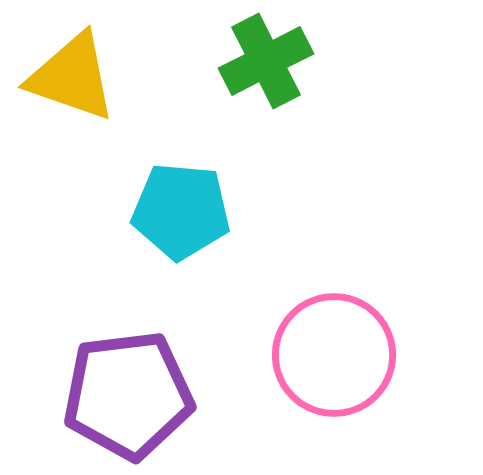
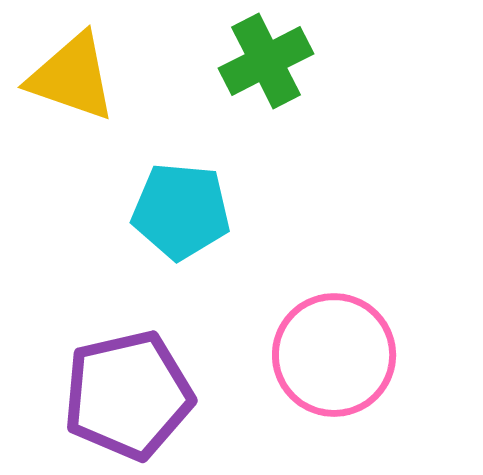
purple pentagon: rotated 6 degrees counterclockwise
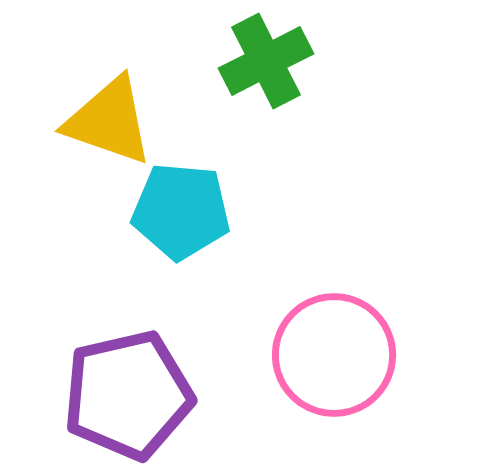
yellow triangle: moved 37 px right, 44 px down
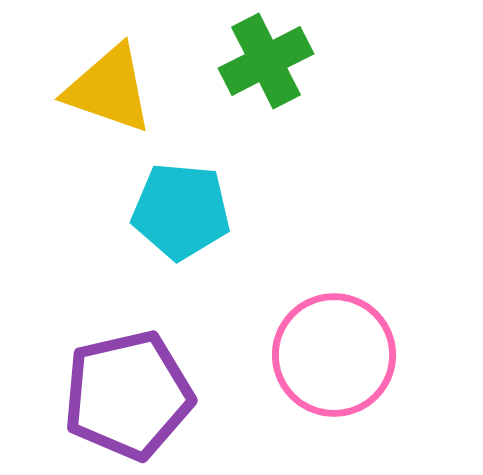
yellow triangle: moved 32 px up
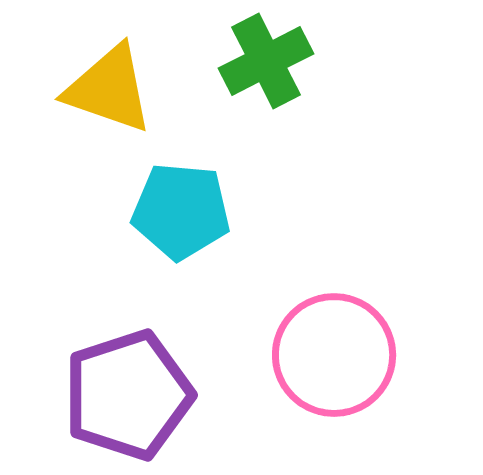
purple pentagon: rotated 5 degrees counterclockwise
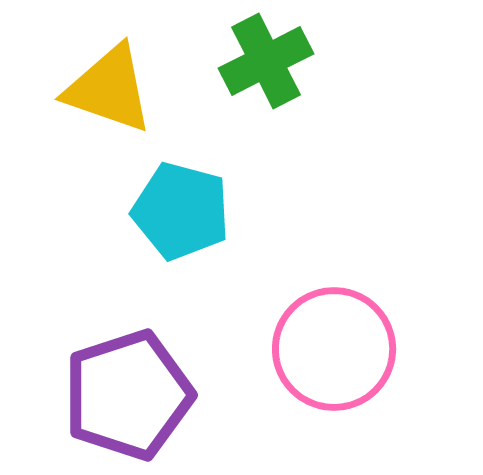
cyan pentagon: rotated 10 degrees clockwise
pink circle: moved 6 px up
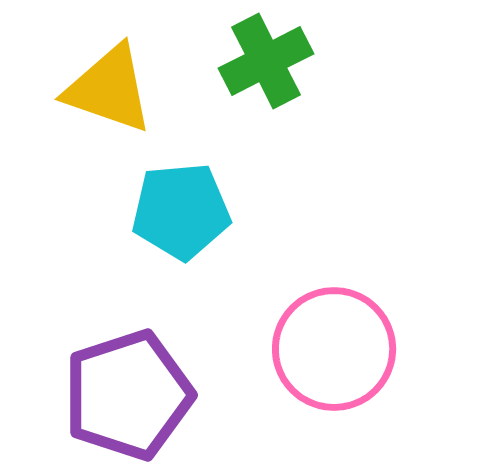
cyan pentagon: rotated 20 degrees counterclockwise
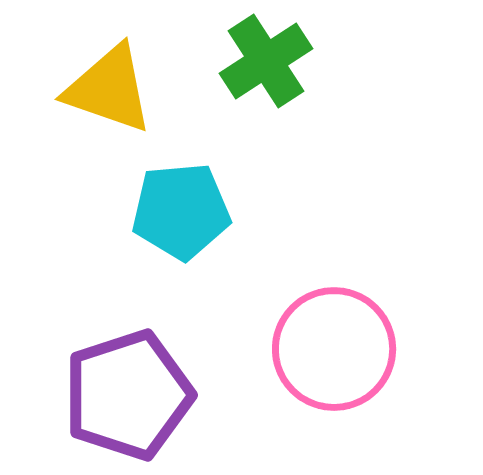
green cross: rotated 6 degrees counterclockwise
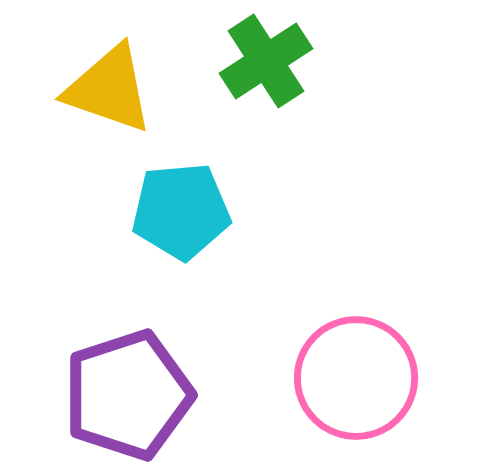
pink circle: moved 22 px right, 29 px down
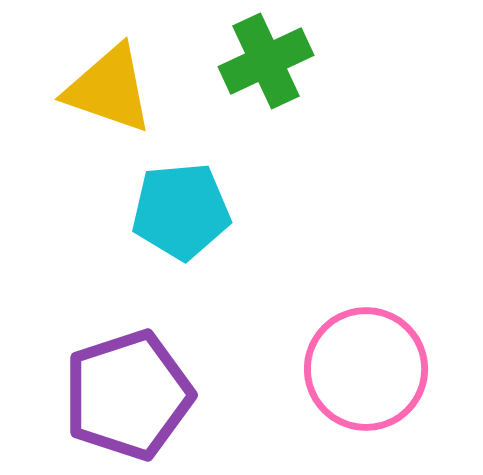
green cross: rotated 8 degrees clockwise
pink circle: moved 10 px right, 9 px up
